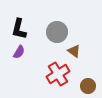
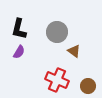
red cross: moved 1 px left, 6 px down; rotated 35 degrees counterclockwise
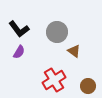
black L-shape: rotated 50 degrees counterclockwise
red cross: moved 3 px left; rotated 35 degrees clockwise
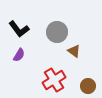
purple semicircle: moved 3 px down
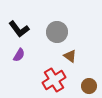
brown triangle: moved 4 px left, 5 px down
brown circle: moved 1 px right
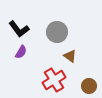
purple semicircle: moved 2 px right, 3 px up
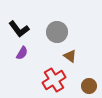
purple semicircle: moved 1 px right, 1 px down
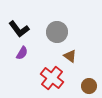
red cross: moved 2 px left, 2 px up; rotated 20 degrees counterclockwise
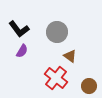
purple semicircle: moved 2 px up
red cross: moved 4 px right
